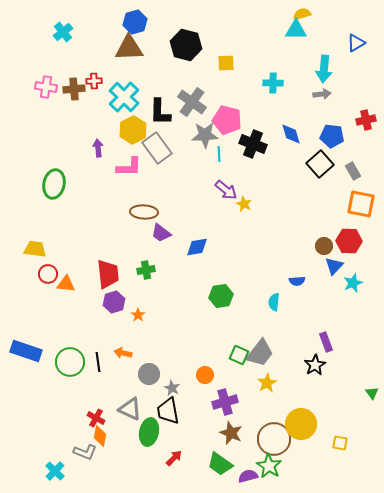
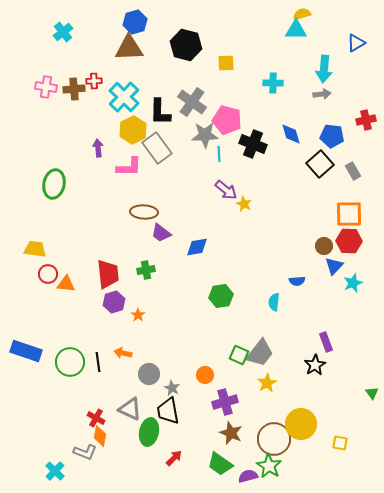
orange square at (361, 204): moved 12 px left, 10 px down; rotated 12 degrees counterclockwise
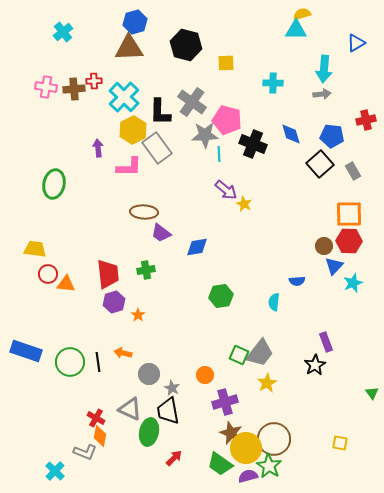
yellow circle at (301, 424): moved 55 px left, 24 px down
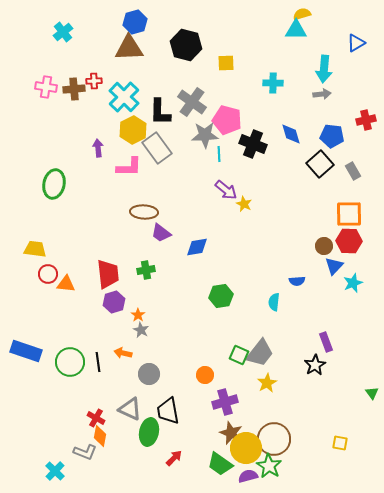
gray star at (172, 388): moved 31 px left, 58 px up
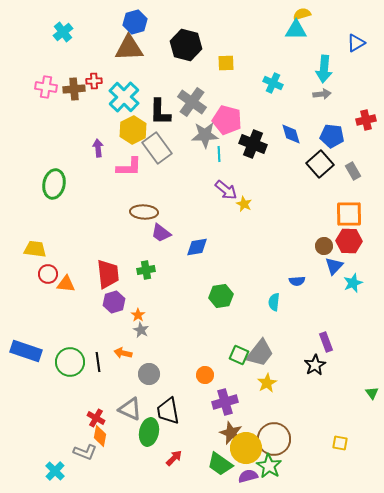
cyan cross at (273, 83): rotated 24 degrees clockwise
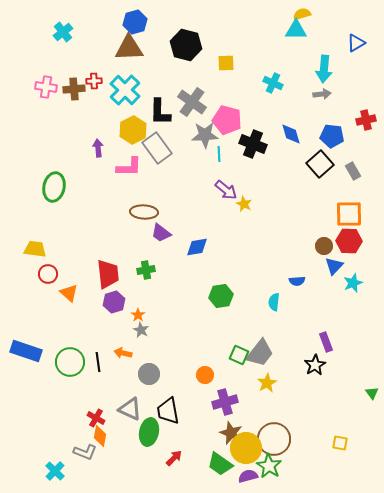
cyan cross at (124, 97): moved 1 px right, 7 px up
green ellipse at (54, 184): moved 3 px down
orange triangle at (66, 284): moved 3 px right, 9 px down; rotated 36 degrees clockwise
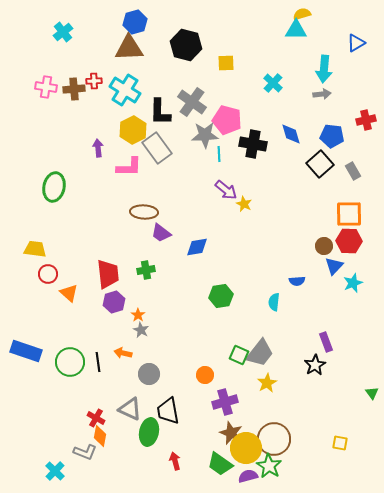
cyan cross at (273, 83): rotated 18 degrees clockwise
cyan cross at (125, 90): rotated 12 degrees counterclockwise
black cross at (253, 144): rotated 12 degrees counterclockwise
red arrow at (174, 458): moved 1 px right, 3 px down; rotated 60 degrees counterclockwise
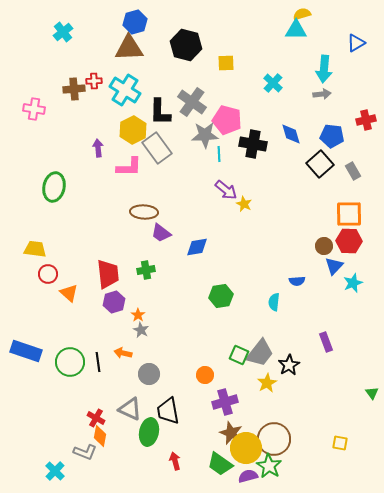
pink cross at (46, 87): moved 12 px left, 22 px down
black star at (315, 365): moved 26 px left
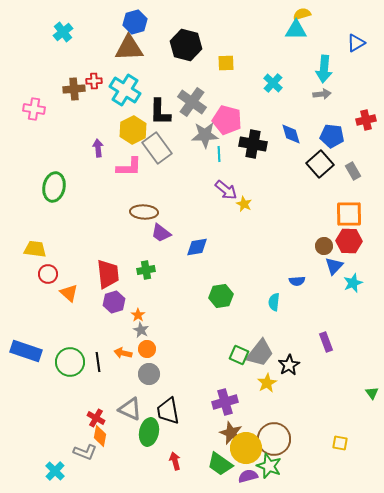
orange circle at (205, 375): moved 58 px left, 26 px up
green star at (269, 466): rotated 10 degrees counterclockwise
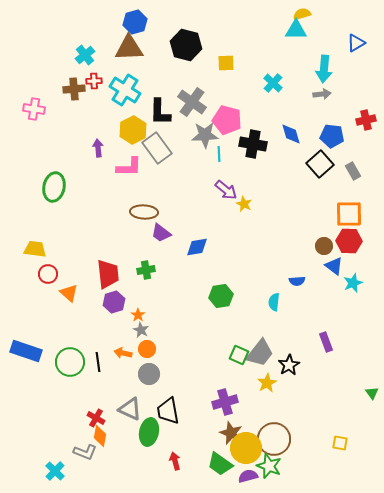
cyan cross at (63, 32): moved 22 px right, 23 px down
blue triangle at (334, 266): rotated 36 degrees counterclockwise
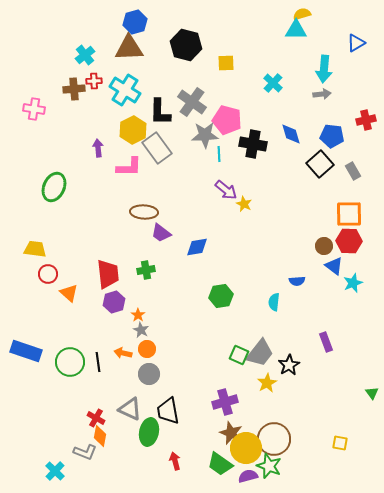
green ellipse at (54, 187): rotated 12 degrees clockwise
